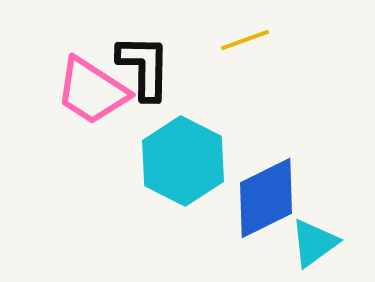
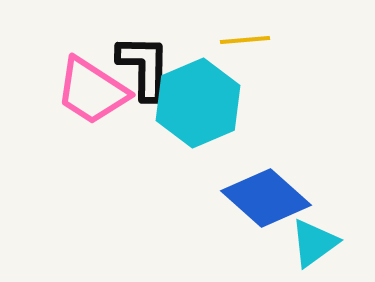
yellow line: rotated 15 degrees clockwise
cyan hexagon: moved 15 px right, 58 px up; rotated 10 degrees clockwise
blue diamond: rotated 68 degrees clockwise
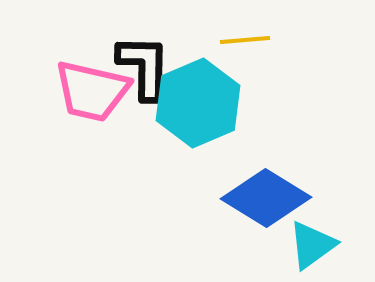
pink trapezoid: rotated 20 degrees counterclockwise
blue diamond: rotated 10 degrees counterclockwise
cyan triangle: moved 2 px left, 2 px down
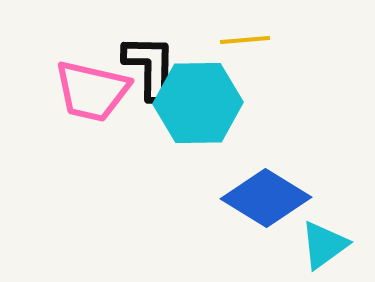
black L-shape: moved 6 px right
cyan hexagon: rotated 22 degrees clockwise
cyan triangle: moved 12 px right
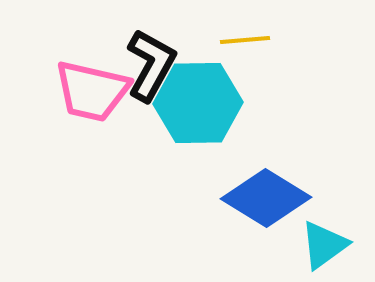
black L-shape: moved 1 px right, 2 px up; rotated 28 degrees clockwise
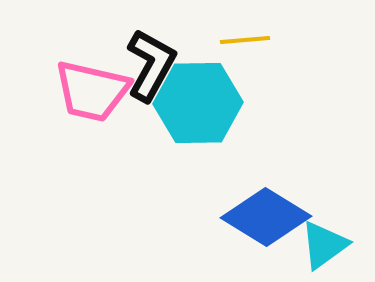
blue diamond: moved 19 px down
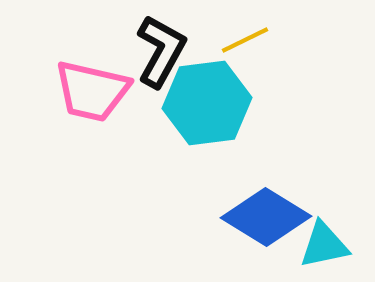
yellow line: rotated 21 degrees counterclockwise
black L-shape: moved 10 px right, 14 px up
cyan hexagon: moved 9 px right; rotated 6 degrees counterclockwise
cyan triangle: rotated 24 degrees clockwise
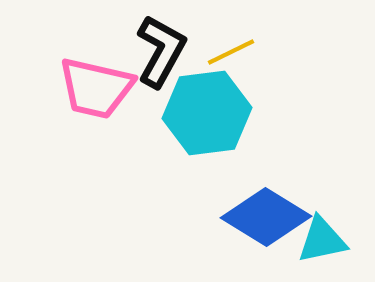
yellow line: moved 14 px left, 12 px down
pink trapezoid: moved 4 px right, 3 px up
cyan hexagon: moved 10 px down
cyan triangle: moved 2 px left, 5 px up
